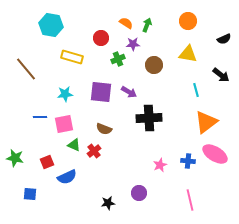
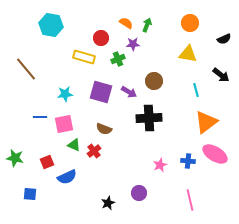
orange circle: moved 2 px right, 2 px down
yellow rectangle: moved 12 px right
brown circle: moved 16 px down
purple square: rotated 10 degrees clockwise
black star: rotated 16 degrees counterclockwise
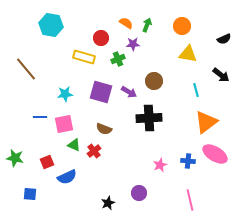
orange circle: moved 8 px left, 3 px down
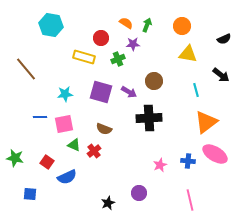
red square: rotated 32 degrees counterclockwise
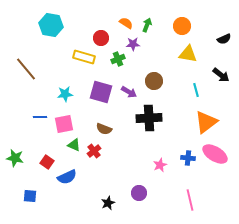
blue cross: moved 3 px up
blue square: moved 2 px down
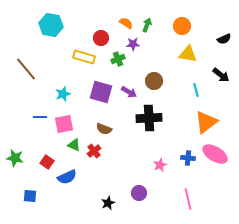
cyan star: moved 2 px left; rotated 14 degrees counterclockwise
pink line: moved 2 px left, 1 px up
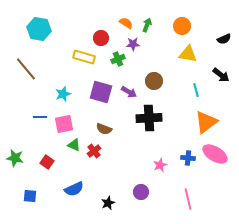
cyan hexagon: moved 12 px left, 4 px down
blue semicircle: moved 7 px right, 12 px down
purple circle: moved 2 px right, 1 px up
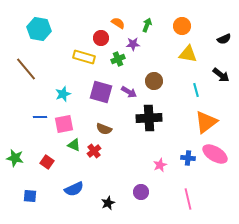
orange semicircle: moved 8 px left
